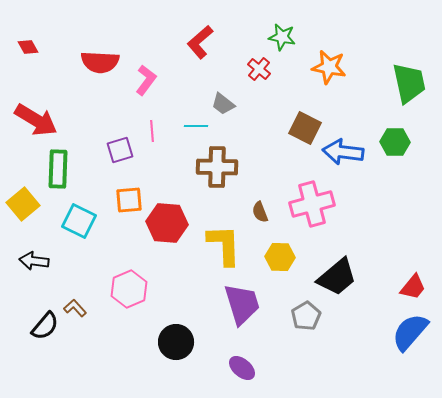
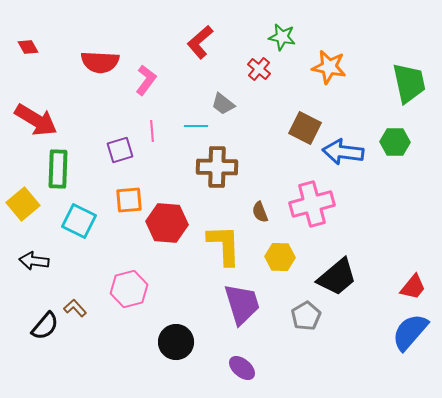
pink hexagon: rotated 9 degrees clockwise
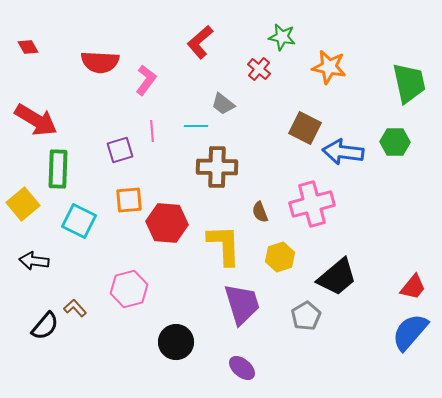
yellow hexagon: rotated 20 degrees counterclockwise
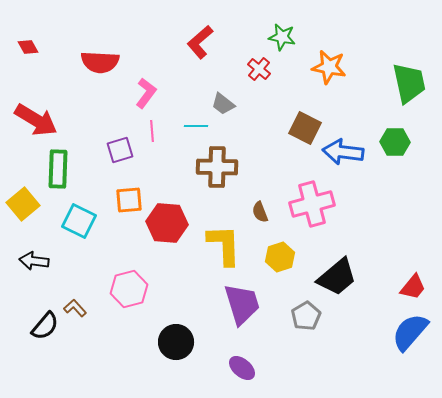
pink L-shape: moved 13 px down
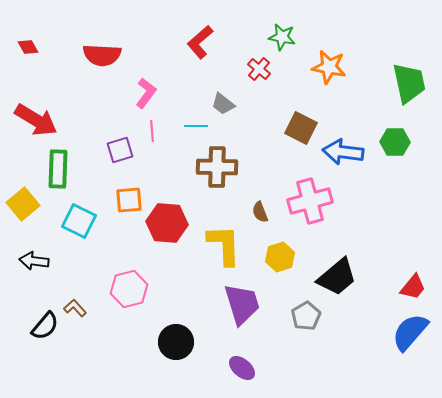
red semicircle: moved 2 px right, 7 px up
brown square: moved 4 px left
pink cross: moved 2 px left, 3 px up
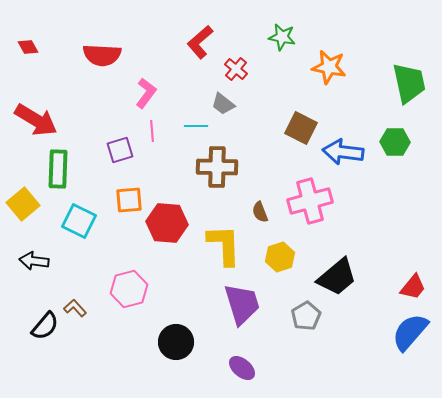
red cross: moved 23 px left
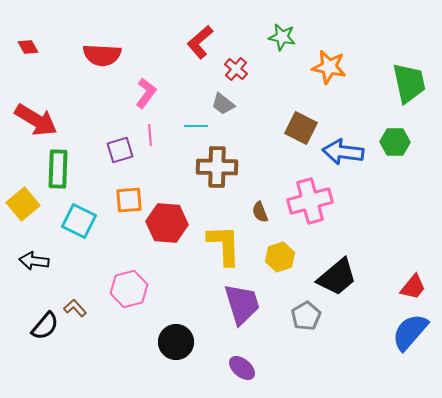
pink line: moved 2 px left, 4 px down
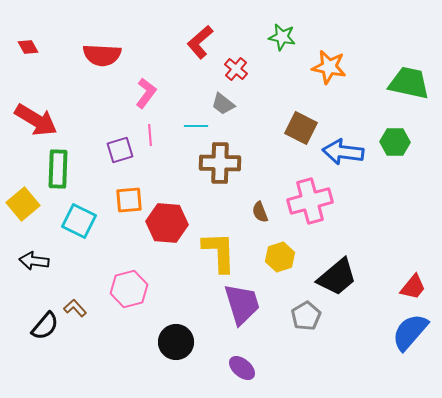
green trapezoid: rotated 66 degrees counterclockwise
brown cross: moved 3 px right, 4 px up
yellow L-shape: moved 5 px left, 7 px down
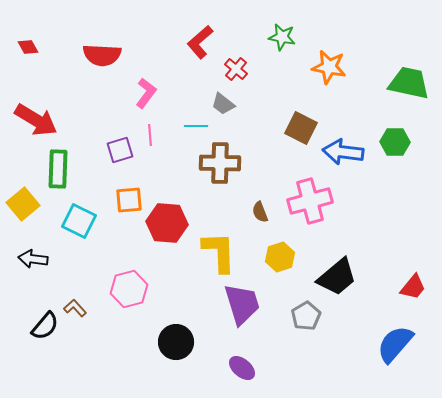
black arrow: moved 1 px left, 2 px up
blue semicircle: moved 15 px left, 12 px down
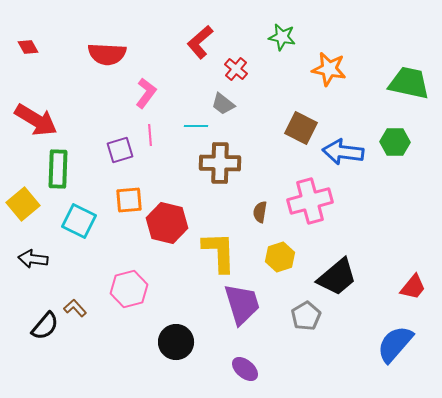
red semicircle: moved 5 px right, 1 px up
orange star: moved 2 px down
brown semicircle: rotated 30 degrees clockwise
red hexagon: rotated 9 degrees clockwise
purple ellipse: moved 3 px right, 1 px down
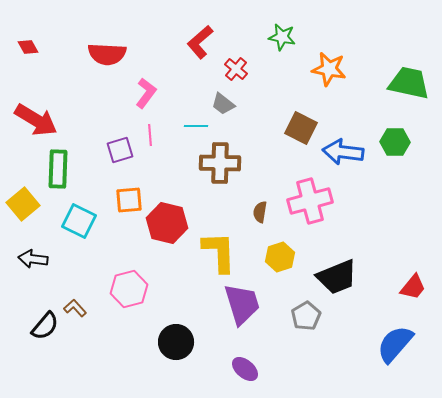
black trapezoid: rotated 18 degrees clockwise
